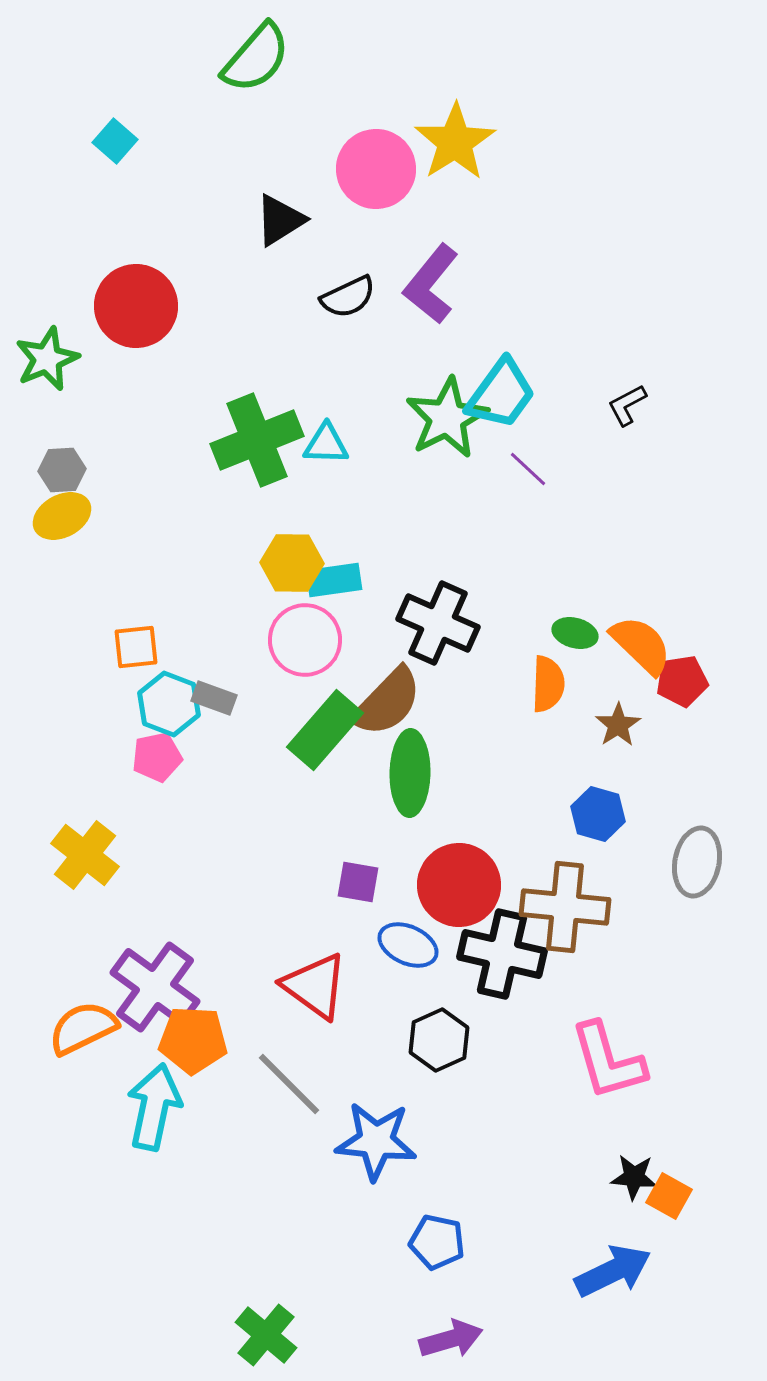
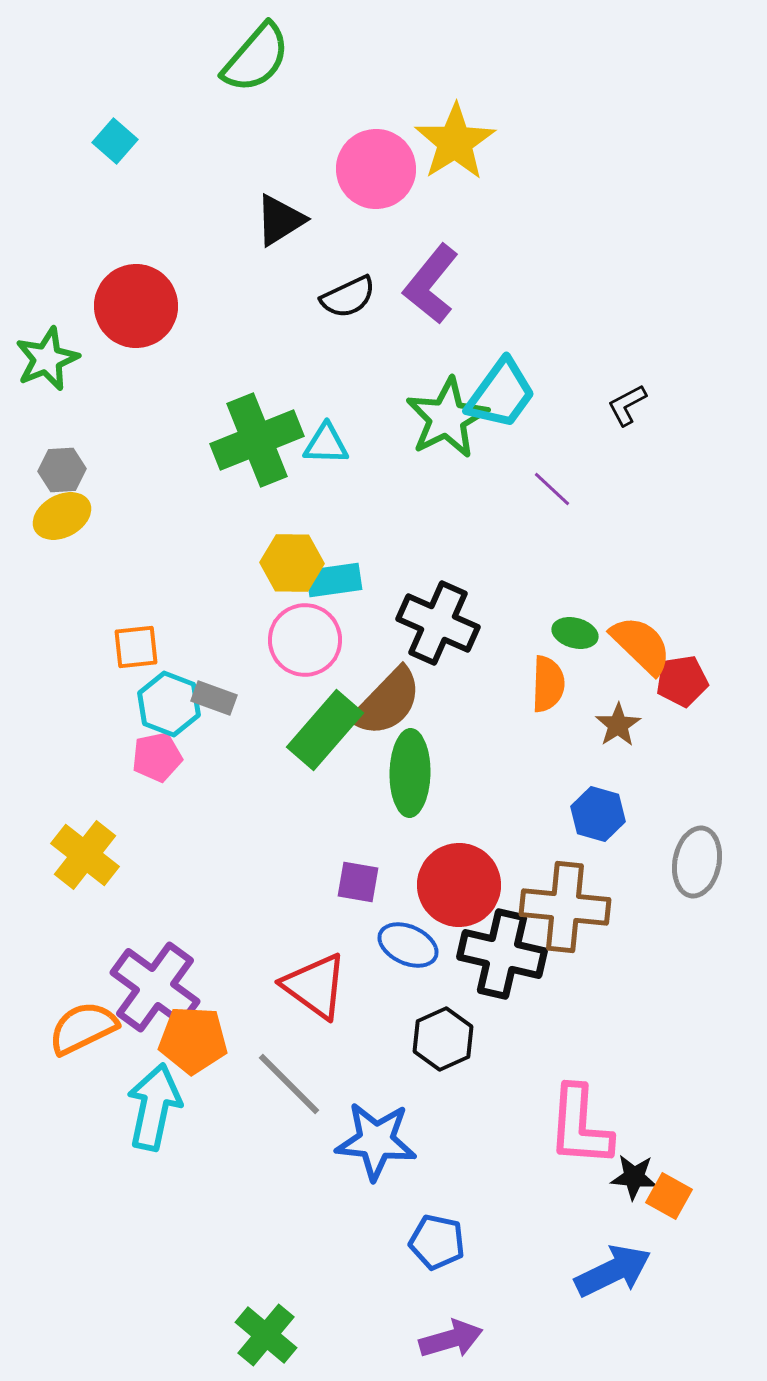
purple line at (528, 469): moved 24 px right, 20 px down
black hexagon at (439, 1040): moved 4 px right, 1 px up
pink L-shape at (608, 1061): moved 28 px left, 65 px down; rotated 20 degrees clockwise
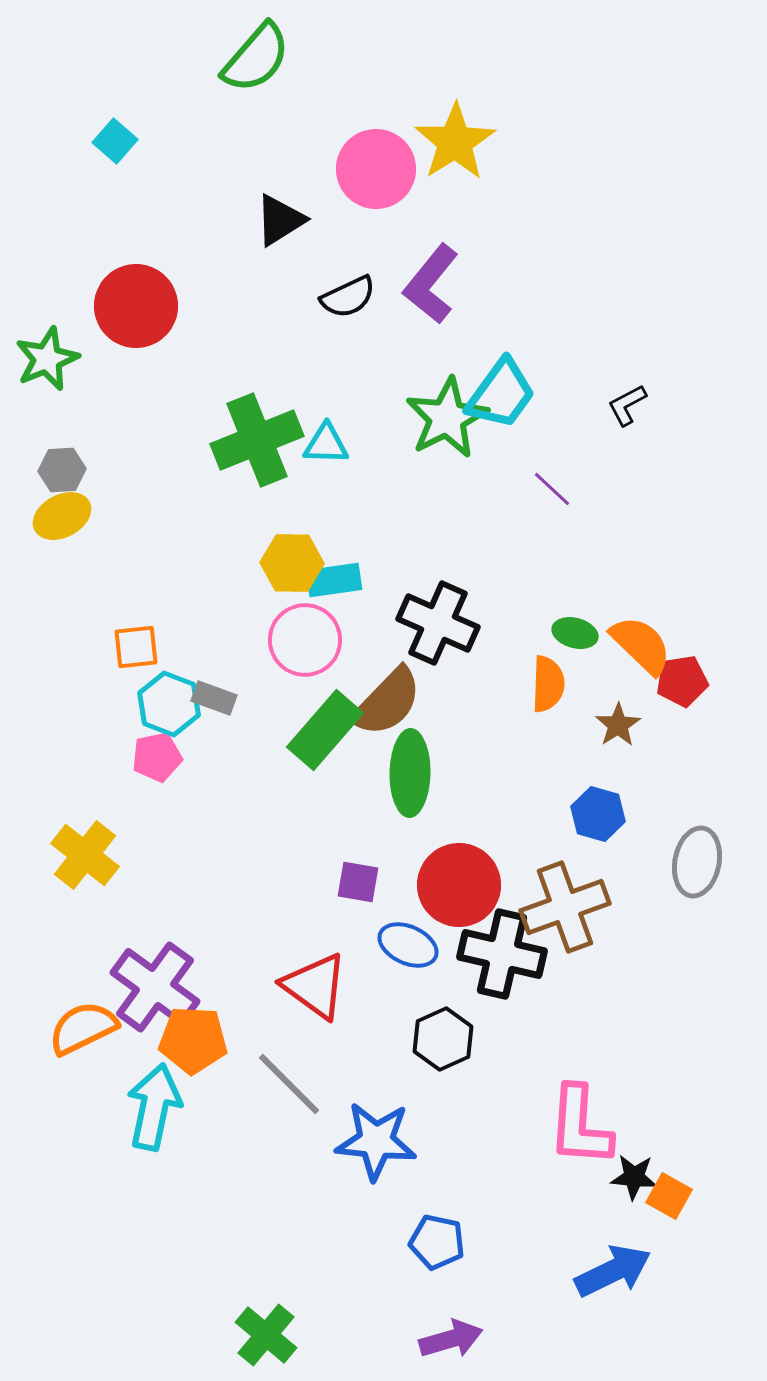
brown cross at (565, 907): rotated 26 degrees counterclockwise
